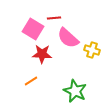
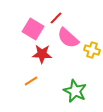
red line: moved 2 px right; rotated 40 degrees counterclockwise
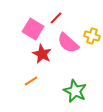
pink semicircle: moved 5 px down
yellow cross: moved 14 px up
red star: rotated 24 degrees clockwise
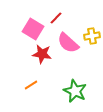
yellow cross: rotated 28 degrees counterclockwise
red star: rotated 18 degrees counterclockwise
orange line: moved 4 px down
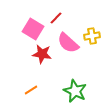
orange line: moved 5 px down
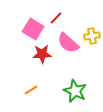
red star: rotated 12 degrees counterclockwise
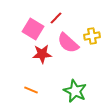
orange line: rotated 56 degrees clockwise
